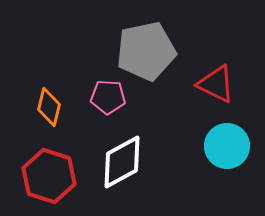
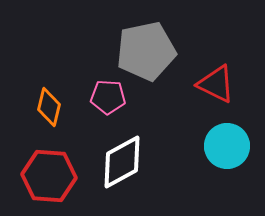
red hexagon: rotated 14 degrees counterclockwise
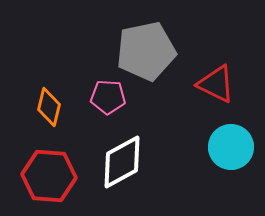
cyan circle: moved 4 px right, 1 px down
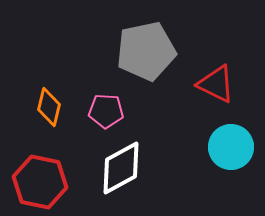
pink pentagon: moved 2 px left, 14 px down
white diamond: moved 1 px left, 6 px down
red hexagon: moved 9 px left, 6 px down; rotated 8 degrees clockwise
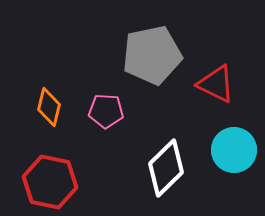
gray pentagon: moved 6 px right, 4 px down
cyan circle: moved 3 px right, 3 px down
white diamond: moved 45 px right; rotated 16 degrees counterclockwise
red hexagon: moved 10 px right
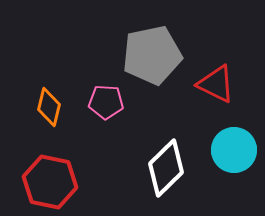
pink pentagon: moved 9 px up
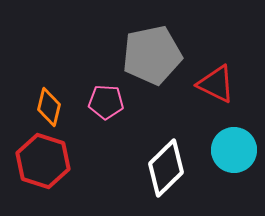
red hexagon: moved 7 px left, 21 px up; rotated 6 degrees clockwise
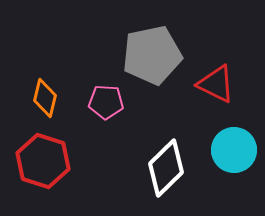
orange diamond: moved 4 px left, 9 px up
